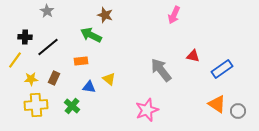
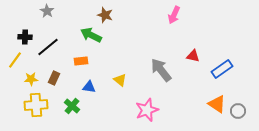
yellow triangle: moved 11 px right, 1 px down
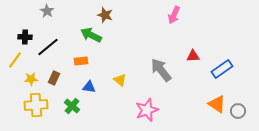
red triangle: rotated 16 degrees counterclockwise
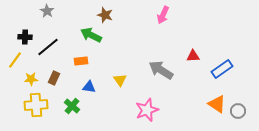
pink arrow: moved 11 px left
gray arrow: rotated 20 degrees counterclockwise
yellow triangle: rotated 16 degrees clockwise
